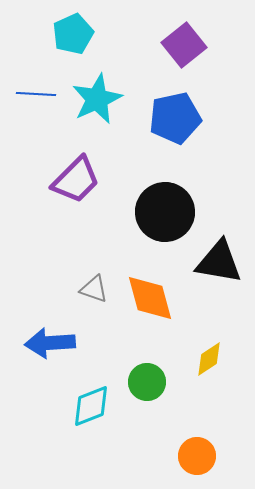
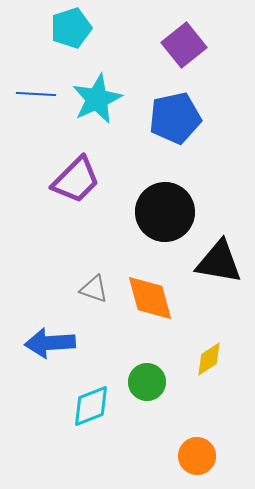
cyan pentagon: moved 2 px left, 6 px up; rotated 6 degrees clockwise
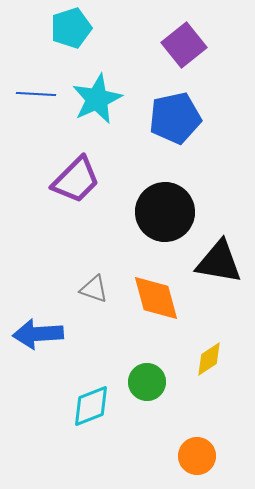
orange diamond: moved 6 px right
blue arrow: moved 12 px left, 9 px up
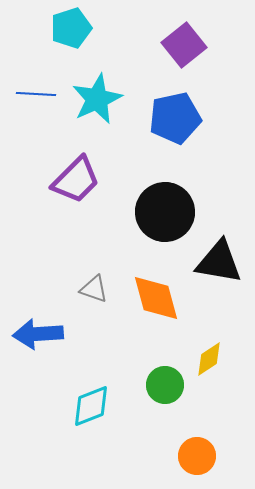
green circle: moved 18 px right, 3 px down
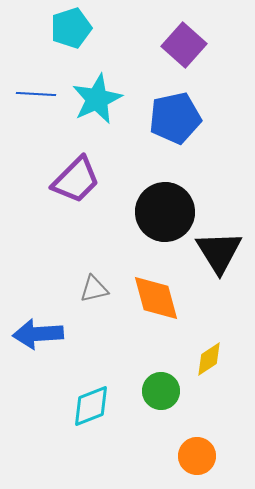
purple square: rotated 9 degrees counterclockwise
black triangle: moved 10 px up; rotated 48 degrees clockwise
gray triangle: rotated 32 degrees counterclockwise
green circle: moved 4 px left, 6 px down
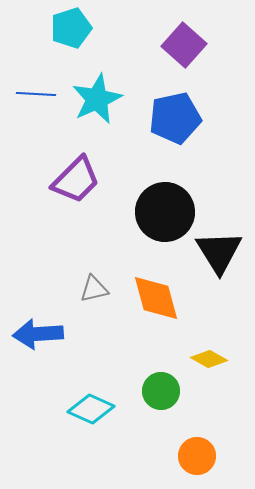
yellow diamond: rotated 63 degrees clockwise
cyan diamond: moved 3 px down; rotated 45 degrees clockwise
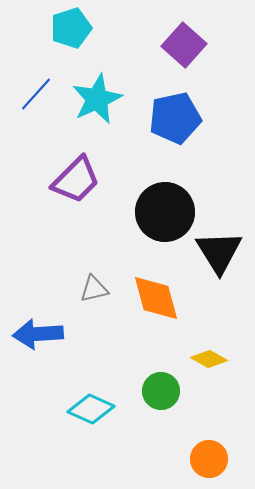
blue line: rotated 51 degrees counterclockwise
orange circle: moved 12 px right, 3 px down
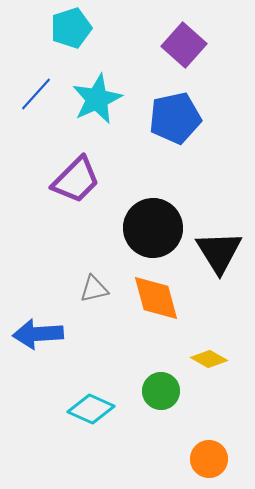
black circle: moved 12 px left, 16 px down
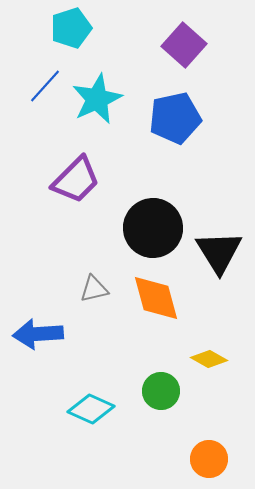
blue line: moved 9 px right, 8 px up
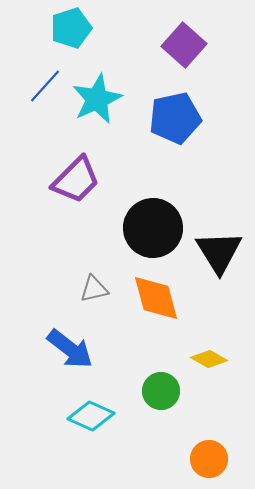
blue arrow: moved 32 px right, 15 px down; rotated 138 degrees counterclockwise
cyan diamond: moved 7 px down
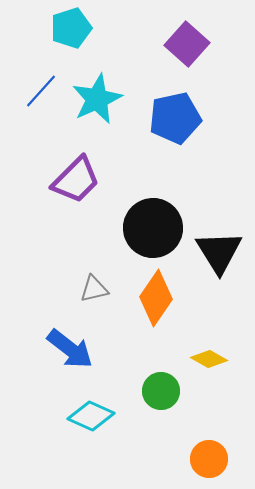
purple square: moved 3 px right, 1 px up
blue line: moved 4 px left, 5 px down
orange diamond: rotated 50 degrees clockwise
